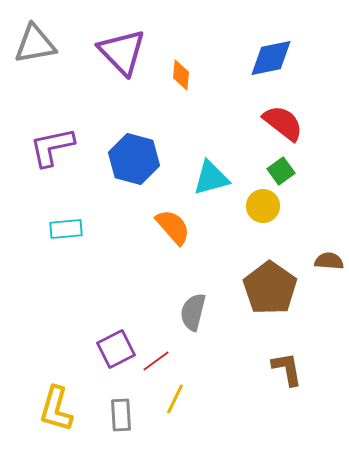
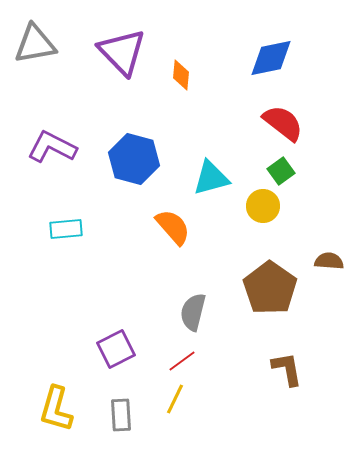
purple L-shape: rotated 39 degrees clockwise
red line: moved 26 px right
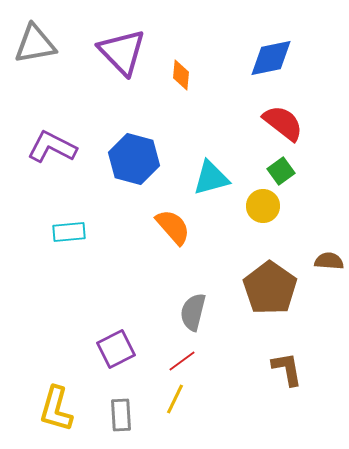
cyan rectangle: moved 3 px right, 3 px down
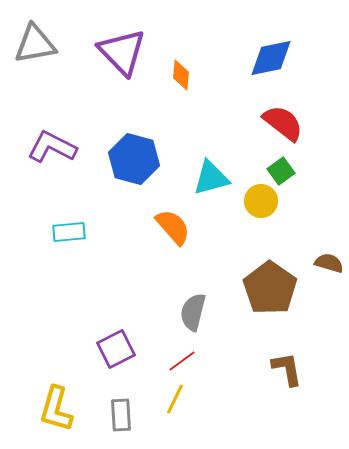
yellow circle: moved 2 px left, 5 px up
brown semicircle: moved 2 px down; rotated 12 degrees clockwise
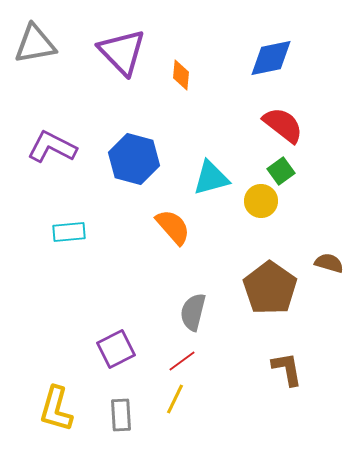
red semicircle: moved 2 px down
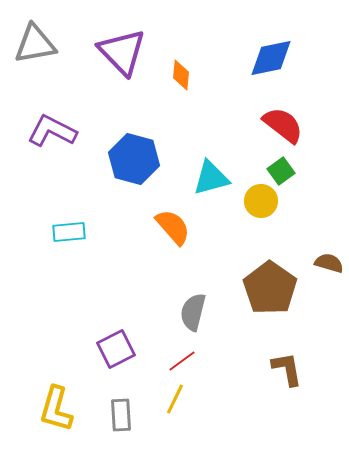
purple L-shape: moved 16 px up
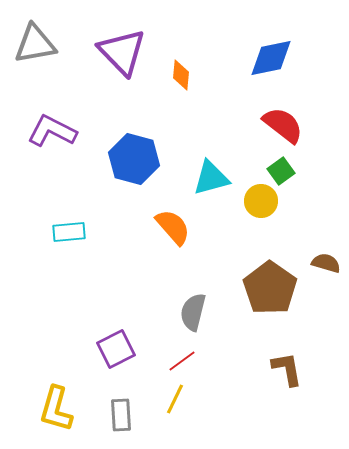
brown semicircle: moved 3 px left
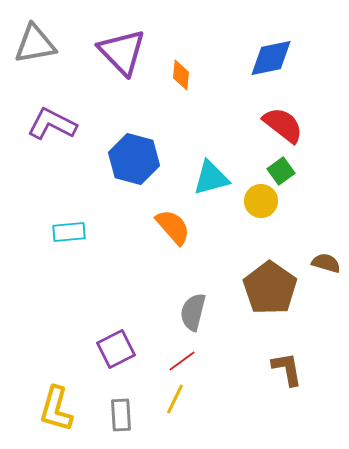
purple L-shape: moved 7 px up
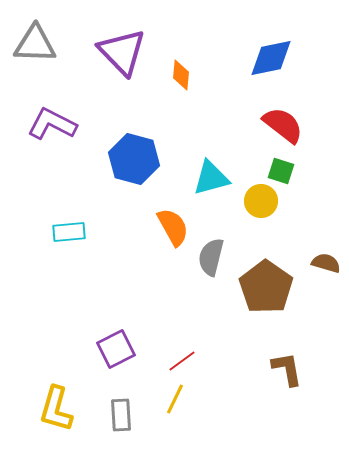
gray triangle: rotated 12 degrees clockwise
green square: rotated 36 degrees counterclockwise
orange semicircle: rotated 12 degrees clockwise
brown pentagon: moved 4 px left, 1 px up
gray semicircle: moved 18 px right, 55 px up
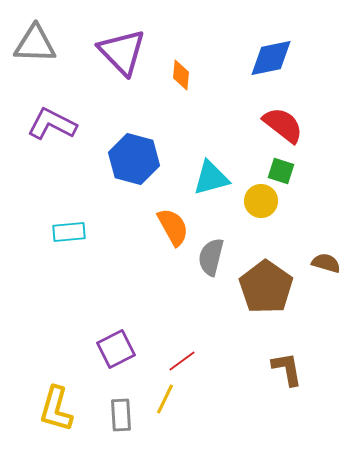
yellow line: moved 10 px left
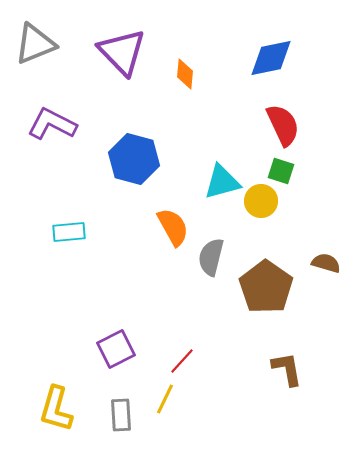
gray triangle: rotated 24 degrees counterclockwise
orange diamond: moved 4 px right, 1 px up
red semicircle: rotated 27 degrees clockwise
cyan triangle: moved 11 px right, 4 px down
red line: rotated 12 degrees counterclockwise
